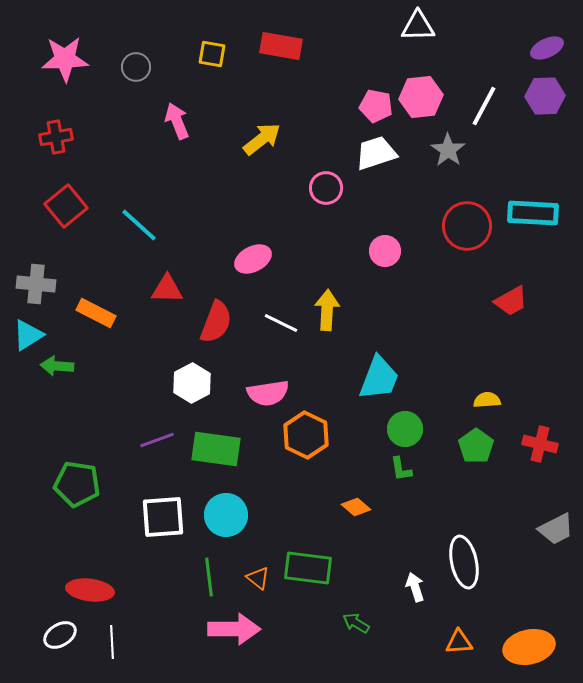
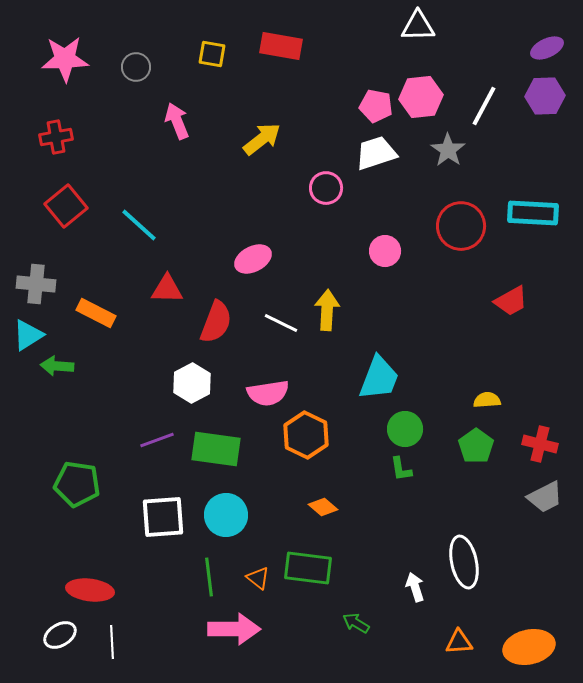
red circle at (467, 226): moved 6 px left
orange diamond at (356, 507): moved 33 px left
gray trapezoid at (556, 529): moved 11 px left, 32 px up
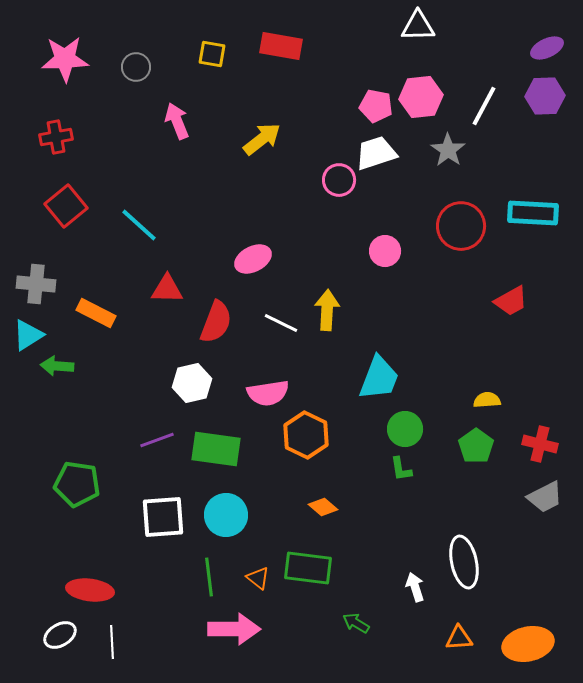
pink circle at (326, 188): moved 13 px right, 8 px up
white hexagon at (192, 383): rotated 15 degrees clockwise
orange triangle at (459, 642): moved 4 px up
orange ellipse at (529, 647): moved 1 px left, 3 px up
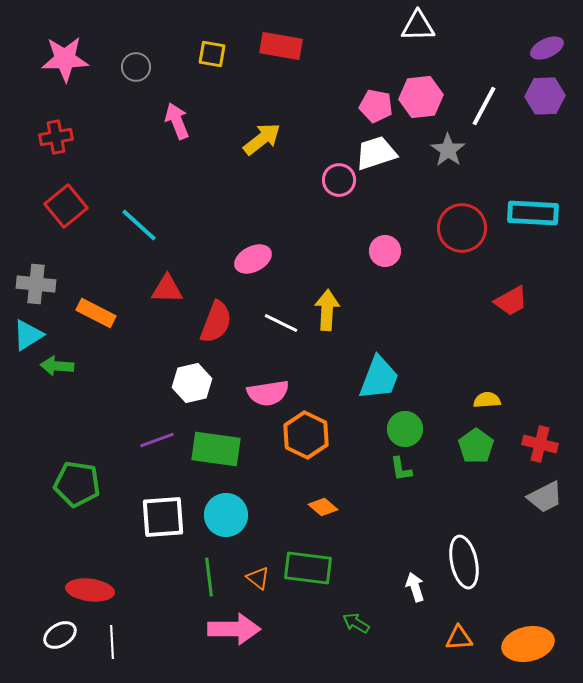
red circle at (461, 226): moved 1 px right, 2 px down
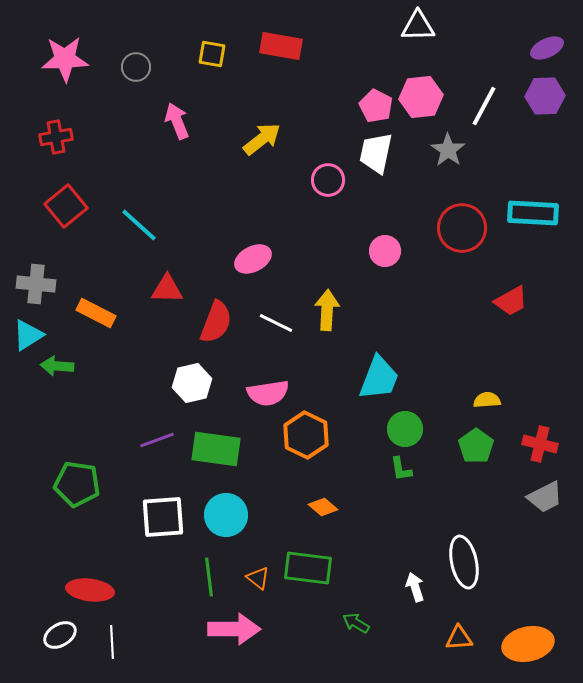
pink pentagon at (376, 106): rotated 16 degrees clockwise
white trapezoid at (376, 153): rotated 60 degrees counterclockwise
pink circle at (339, 180): moved 11 px left
white line at (281, 323): moved 5 px left
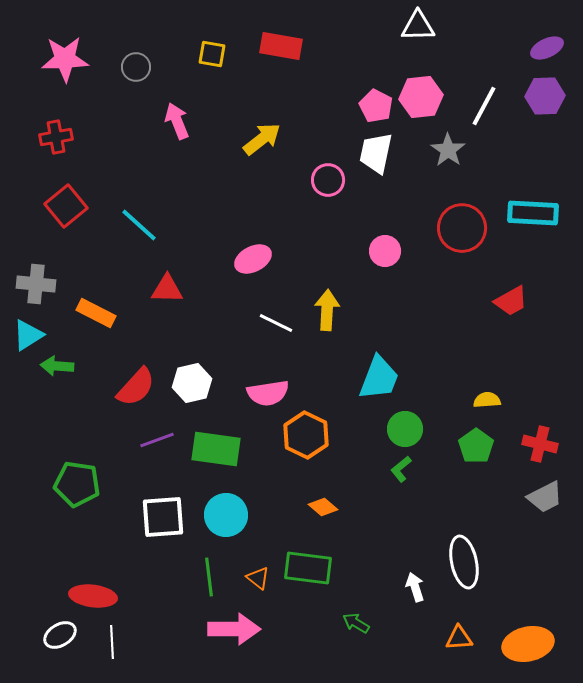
red semicircle at (216, 322): moved 80 px left, 65 px down; rotated 21 degrees clockwise
green L-shape at (401, 469): rotated 60 degrees clockwise
red ellipse at (90, 590): moved 3 px right, 6 px down
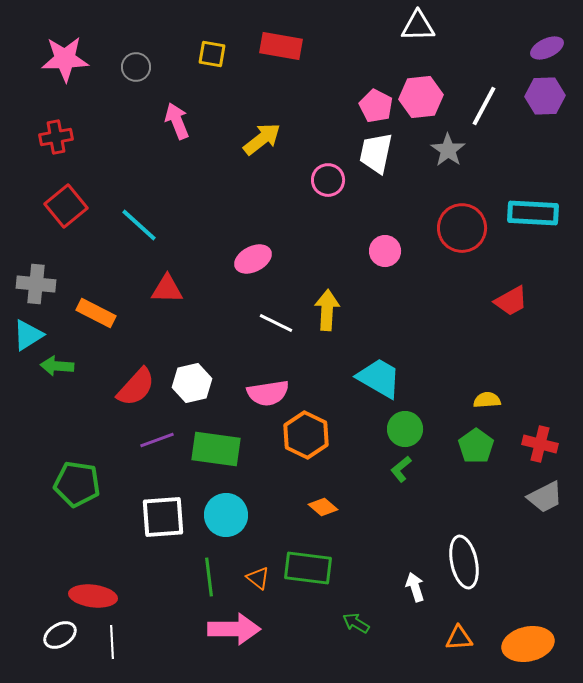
cyan trapezoid at (379, 378): rotated 81 degrees counterclockwise
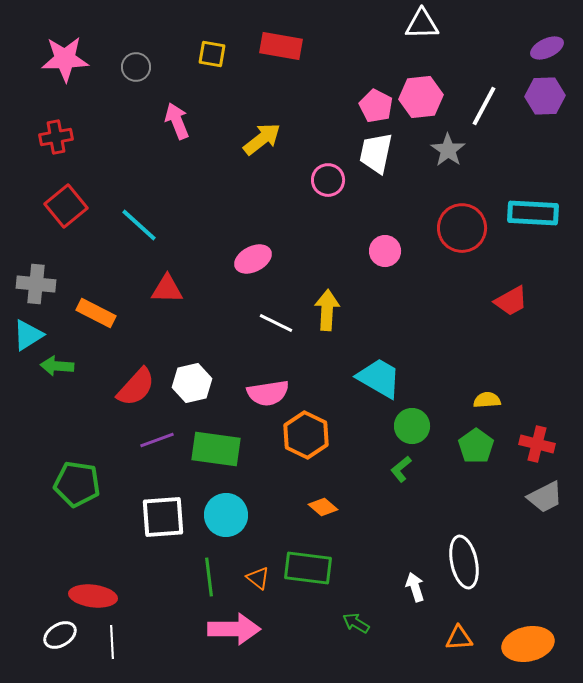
white triangle at (418, 26): moved 4 px right, 2 px up
green circle at (405, 429): moved 7 px right, 3 px up
red cross at (540, 444): moved 3 px left
